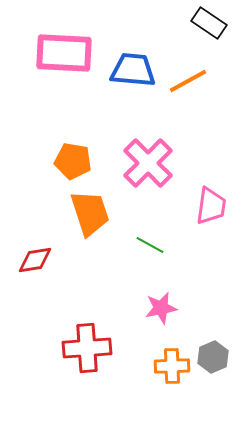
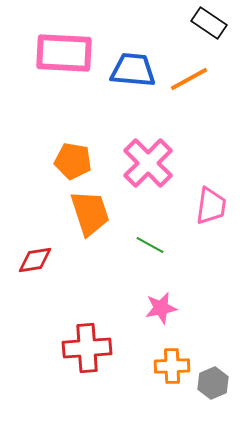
orange line: moved 1 px right, 2 px up
gray hexagon: moved 26 px down
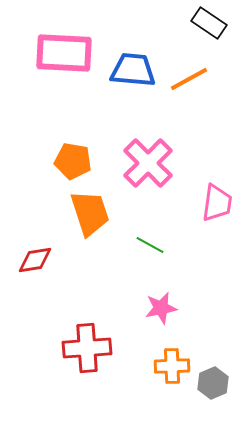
pink trapezoid: moved 6 px right, 3 px up
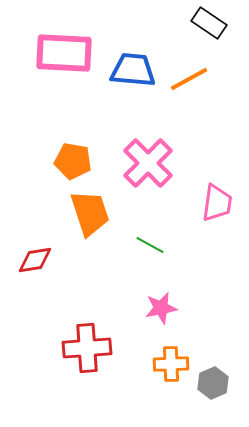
orange cross: moved 1 px left, 2 px up
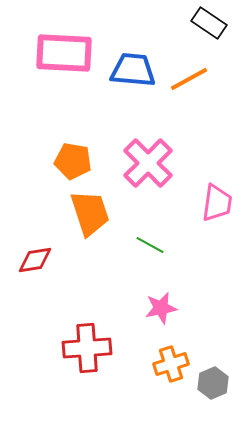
orange cross: rotated 16 degrees counterclockwise
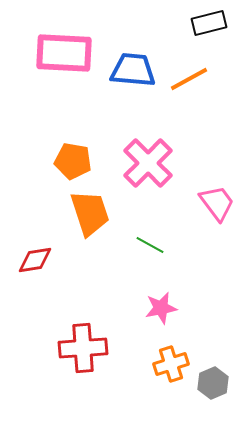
black rectangle: rotated 48 degrees counterclockwise
pink trapezoid: rotated 45 degrees counterclockwise
red cross: moved 4 px left
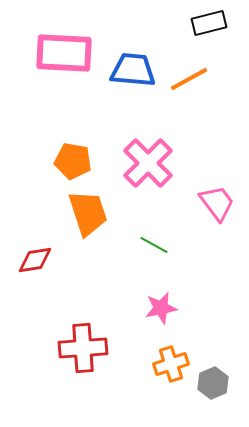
orange trapezoid: moved 2 px left
green line: moved 4 px right
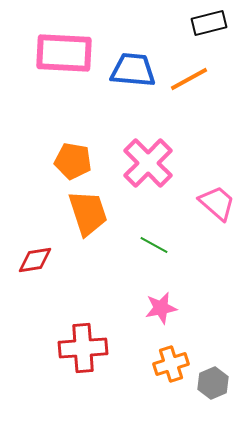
pink trapezoid: rotated 12 degrees counterclockwise
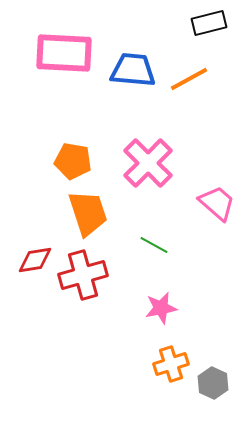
red cross: moved 73 px up; rotated 12 degrees counterclockwise
gray hexagon: rotated 12 degrees counterclockwise
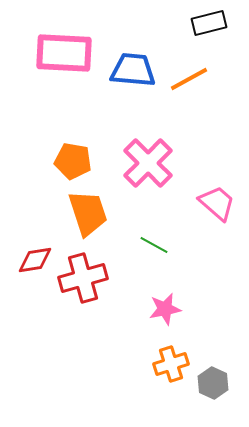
red cross: moved 3 px down
pink star: moved 4 px right, 1 px down
